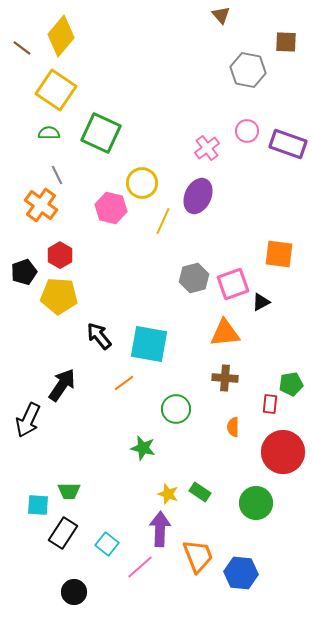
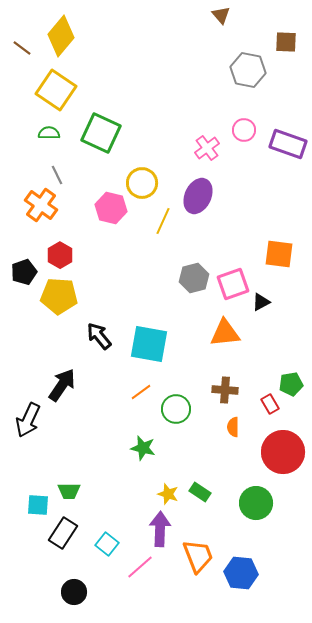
pink circle at (247, 131): moved 3 px left, 1 px up
brown cross at (225, 378): moved 12 px down
orange line at (124, 383): moved 17 px right, 9 px down
red rectangle at (270, 404): rotated 36 degrees counterclockwise
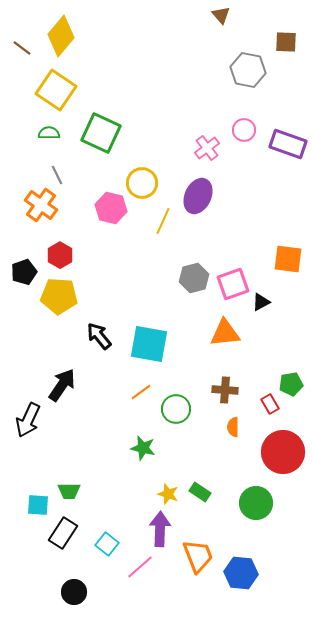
orange square at (279, 254): moved 9 px right, 5 px down
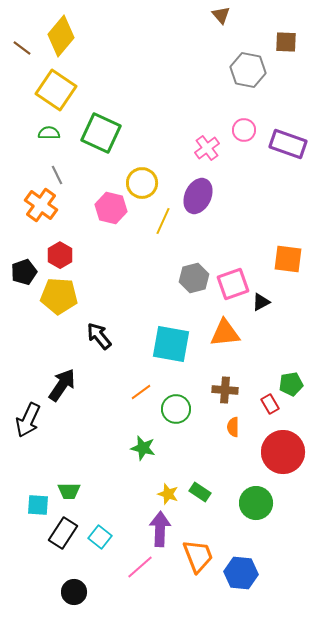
cyan square at (149, 344): moved 22 px right
cyan square at (107, 544): moved 7 px left, 7 px up
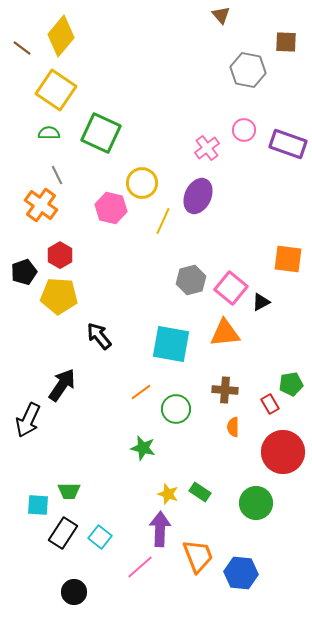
gray hexagon at (194, 278): moved 3 px left, 2 px down
pink square at (233, 284): moved 2 px left, 4 px down; rotated 32 degrees counterclockwise
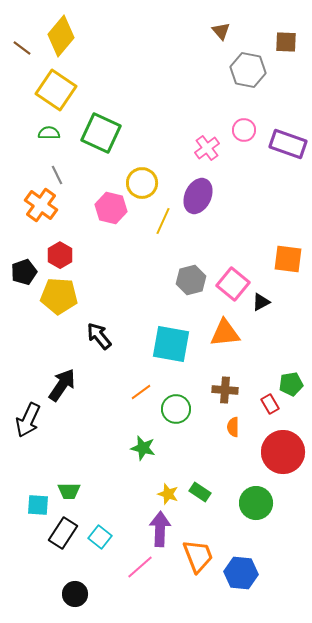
brown triangle at (221, 15): moved 16 px down
pink square at (231, 288): moved 2 px right, 4 px up
black circle at (74, 592): moved 1 px right, 2 px down
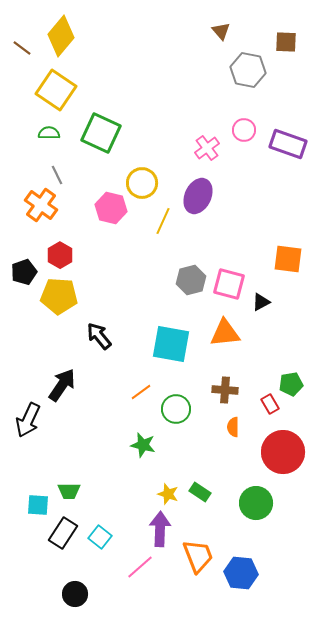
pink square at (233, 284): moved 4 px left; rotated 24 degrees counterclockwise
green star at (143, 448): moved 3 px up
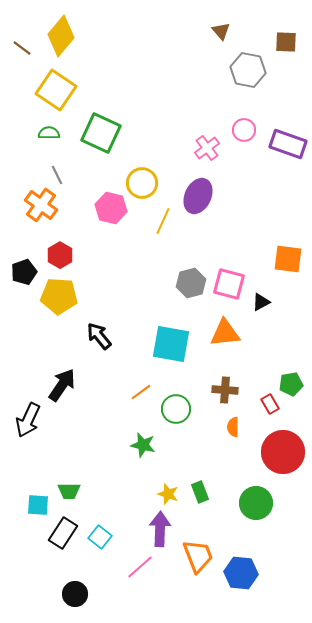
gray hexagon at (191, 280): moved 3 px down
green rectangle at (200, 492): rotated 35 degrees clockwise
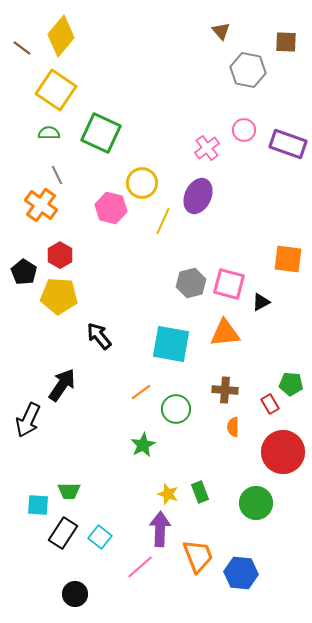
black pentagon at (24, 272): rotated 20 degrees counterclockwise
green pentagon at (291, 384): rotated 15 degrees clockwise
green star at (143, 445): rotated 30 degrees clockwise
